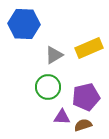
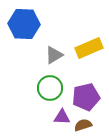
green circle: moved 2 px right, 1 px down
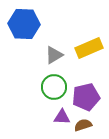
green circle: moved 4 px right, 1 px up
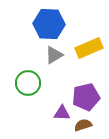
blue hexagon: moved 25 px right
green circle: moved 26 px left, 4 px up
purple triangle: moved 4 px up
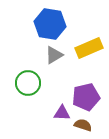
blue hexagon: moved 1 px right; rotated 8 degrees clockwise
brown semicircle: rotated 36 degrees clockwise
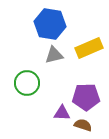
gray triangle: rotated 18 degrees clockwise
green circle: moved 1 px left
purple pentagon: rotated 12 degrees clockwise
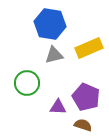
purple pentagon: rotated 24 degrees clockwise
purple triangle: moved 4 px left, 6 px up
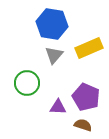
blue hexagon: moved 2 px right
gray triangle: rotated 36 degrees counterclockwise
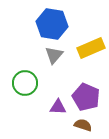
yellow rectangle: moved 2 px right
green circle: moved 2 px left
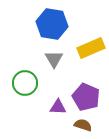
gray triangle: moved 4 px down; rotated 12 degrees counterclockwise
